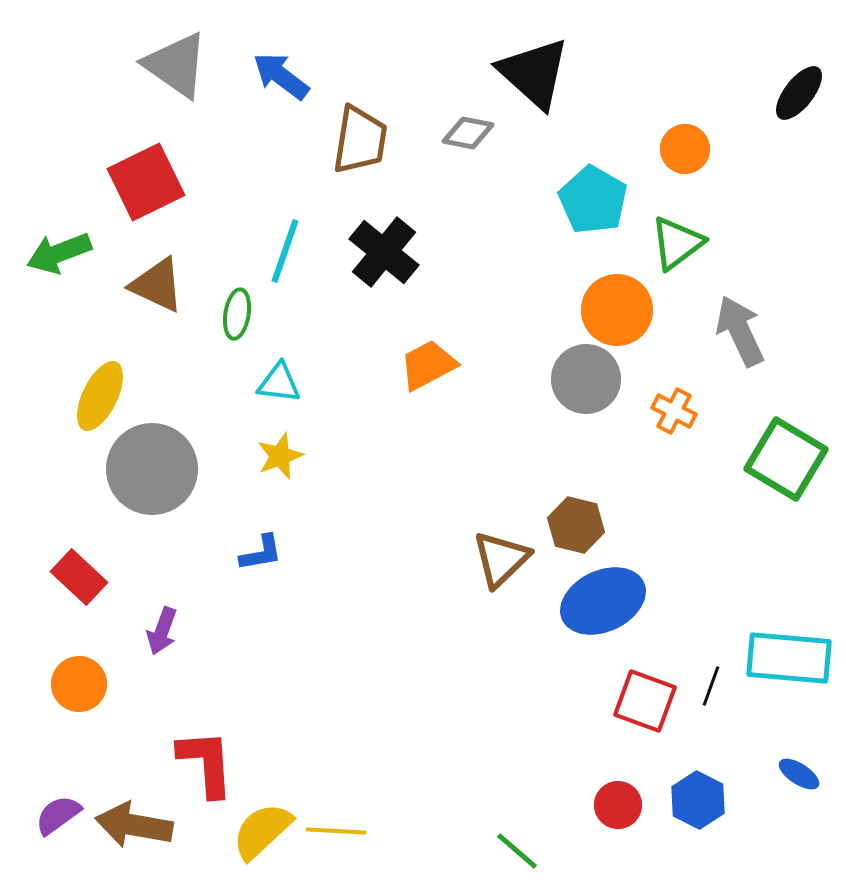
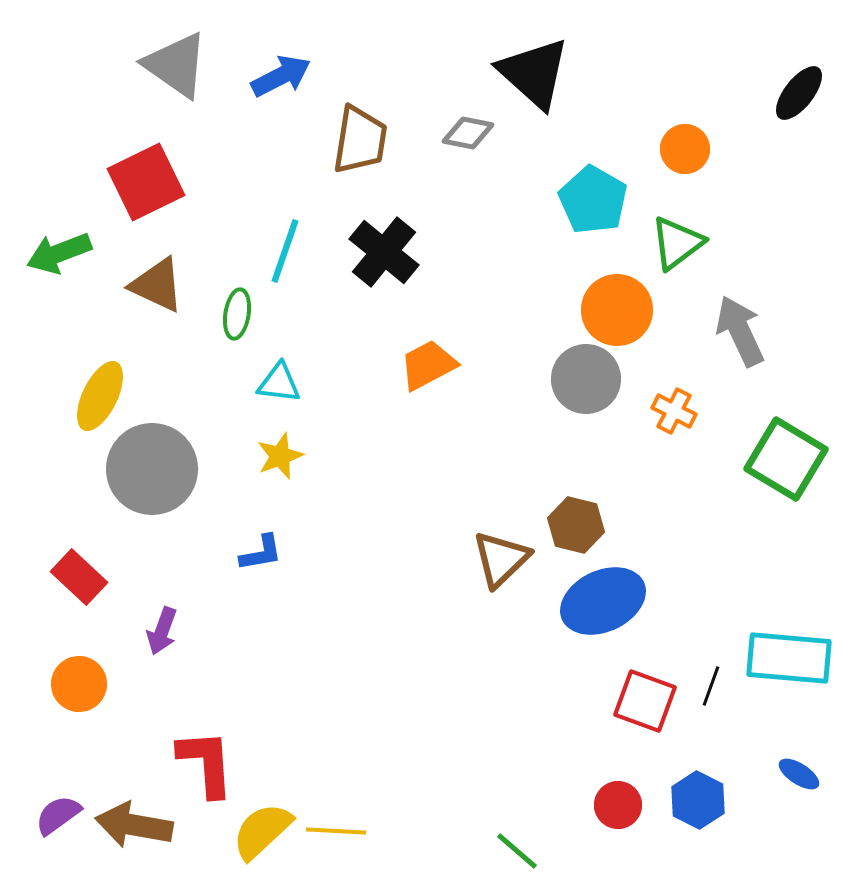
blue arrow at (281, 76): rotated 116 degrees clockwise
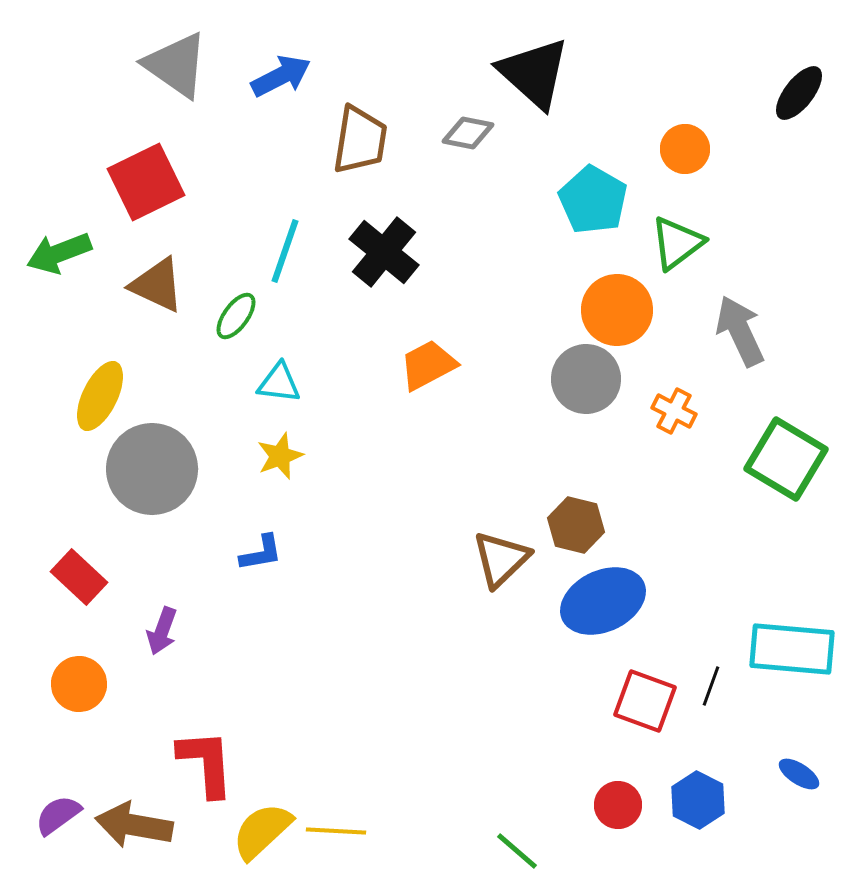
green ellipse at (237, 314): moved 1 px left, 2 px down; rotated 27 degrees clockwise
cyan rectangle at (789, 658): moved 3 px right, 9 px up
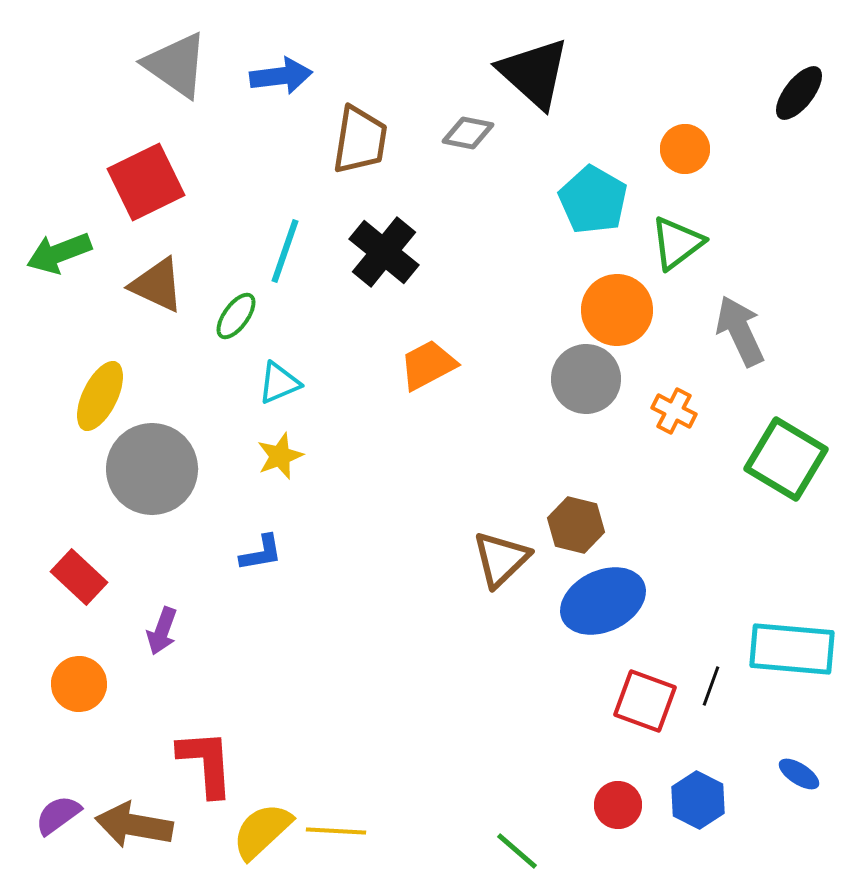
blue arrow at (281, 76): rotated 20 degrees clockwise
cyan triangle at (279, 383): rotated 30 degrees counterclockwise
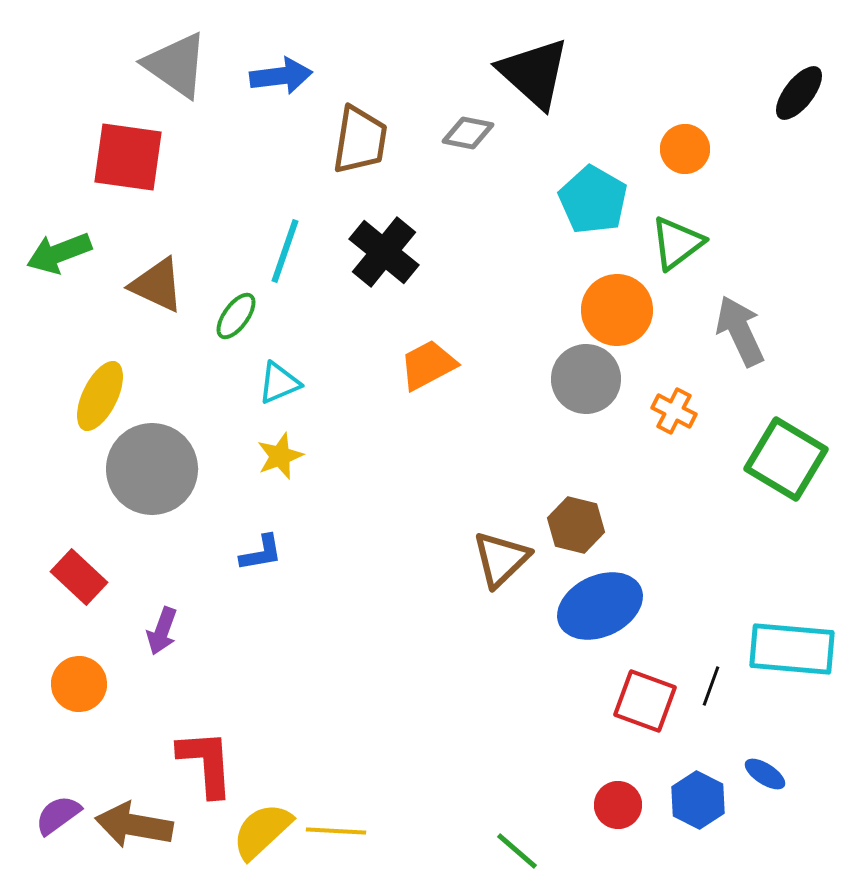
red square at (146, 182): moved 18 px left, 25 px up; rotated 34 degrees clockwise
blue ellipse at (603, 601): moved 3 px left, 5 px down
blue ellipse at (799, 774): moved 34 px left
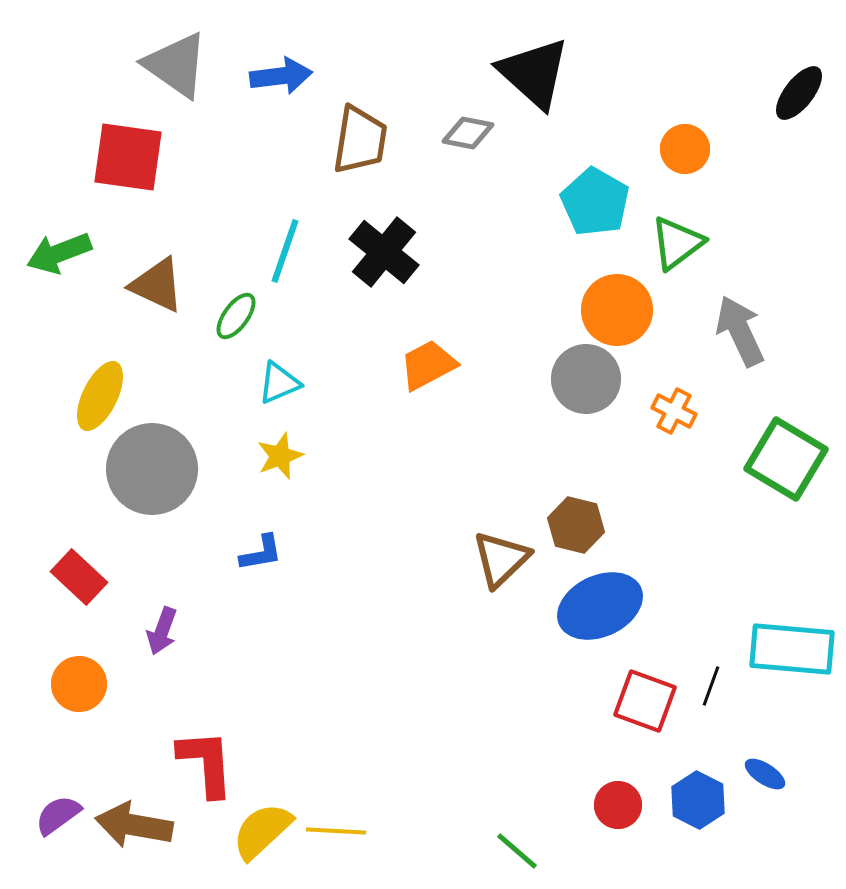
cyan pentagon at (593, 200): moved 2 px right, 2 px down
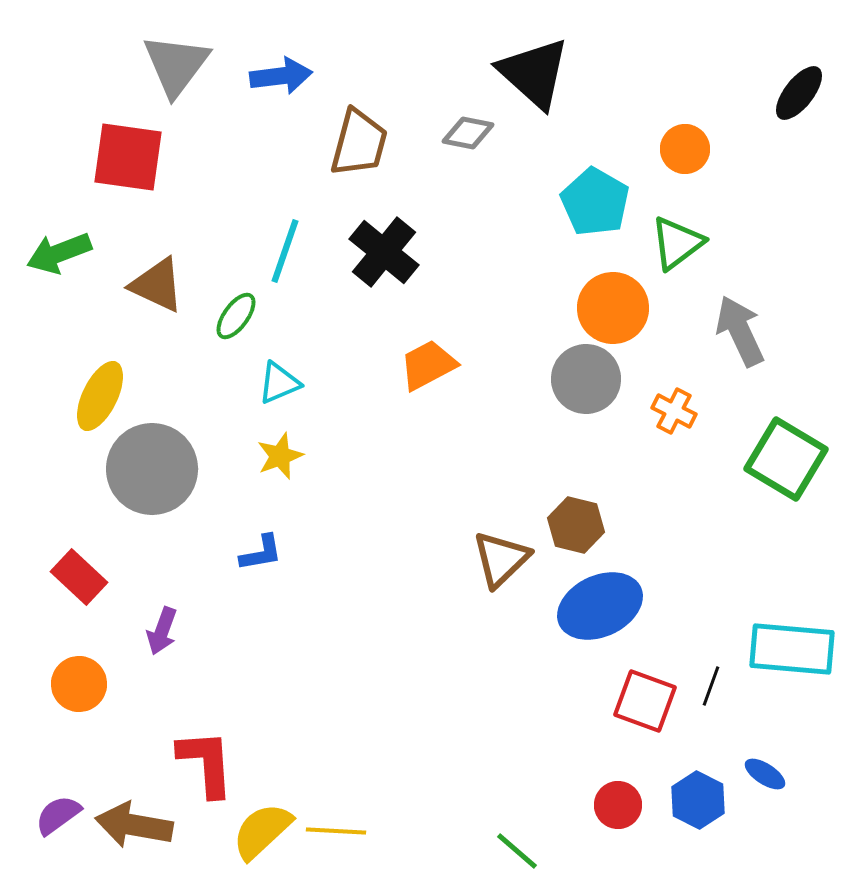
gray triangle at (176, 65): rotated 32 degrees clockwise
brown trapezoid at (360, 140): moved 1 px left, 3 px down; rotated 6 degrees clockwise
orange circle at (617, 310): moved 4 px left, 2 px up
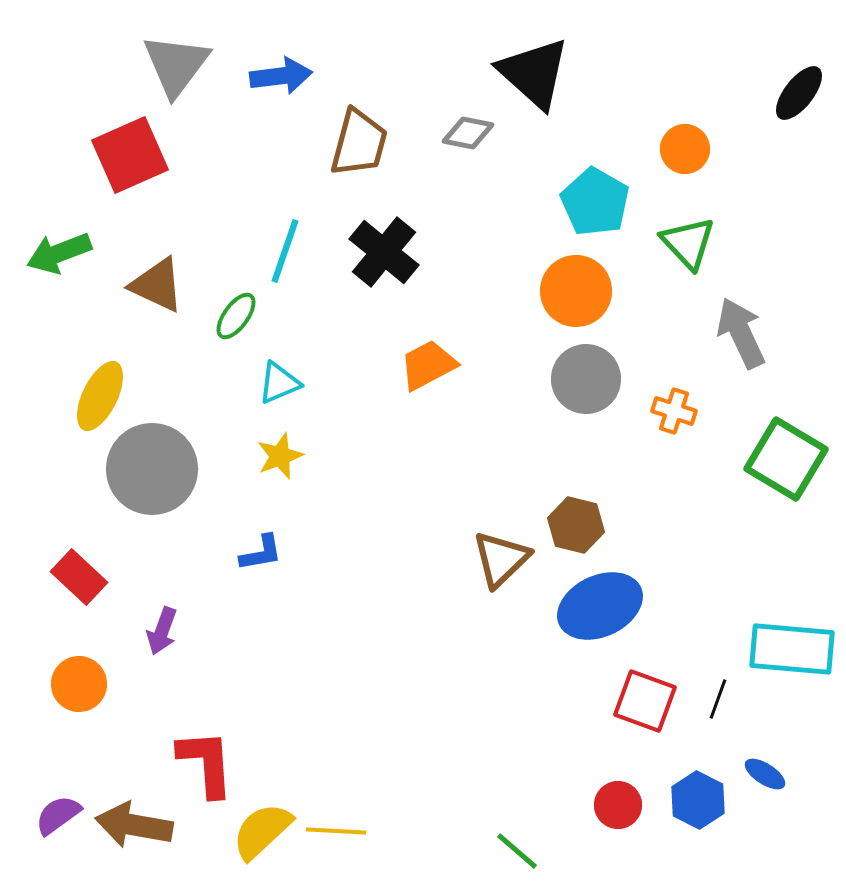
red square at (128, 157): moved 2 px right, 2 px up; rotated 32 degrees counterclockwise
green triangle at (677, 243): moved 11 px right; rotated 36 degrees counterclockwise
orange circle at (613, 308): moved 37 px left, 17 px up
gray arrow at (740, 331): moved 1 px right, 2 px down
orange cross at (674, 411): rotated 9 degrees counterclockwise
black line at (711, 686): moved 7 px right, 13 px down
